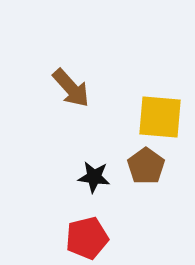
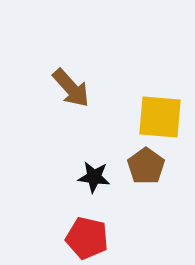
red pentagon: rotated 27 degrees clockwise
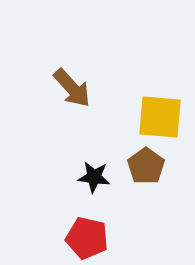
brown arrow: moved 1 px right
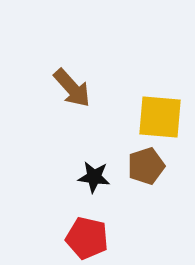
brown pentagon: rotated 18 degrees clockwise
